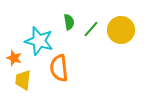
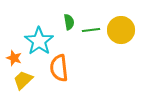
green line: moved 1 px down; rotated 42 degrees clockwise
cyan star: rotated 20 degrees clockwise
yellow trapezoid: rotated 40 degrees clockwise
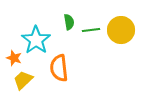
cyan star: moved 3 px left, 1 px up
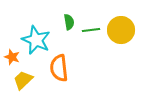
cyan star: rotated 12 degrees counterclockwise
orange star: moved 2 px left, 1 px up
